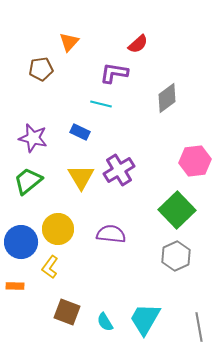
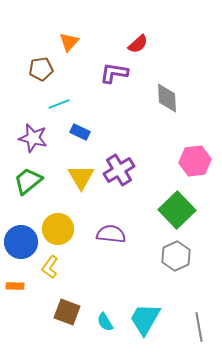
gray diamond: rotated 56 degrees counterclockwise
cyan line: moved 42 px left; rotated 35 degrees counterclockwise
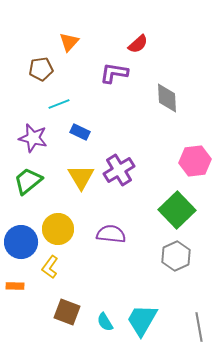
cyan trapezoid: moved 3 px left, 1 px down
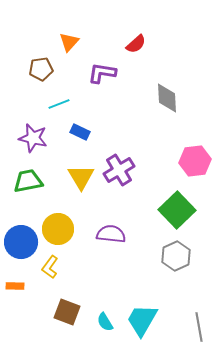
red semicircle: moved 2 px left
purple L-shape: moved 12 px left
green trapezoid: rotated 28 degrees clockwise
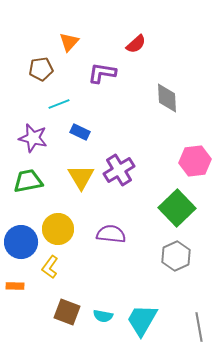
green square: moved 2 px up
cyan semicircle: moved 2 px left, 6 px up; rotated 48 degrees counterclockwise
